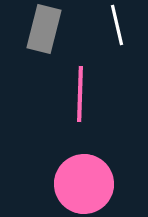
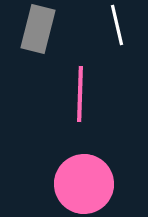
gray rectangle: moved 6 px left
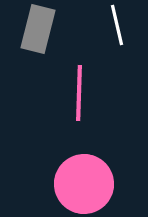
pink line: moved 1 px left, 1 px up
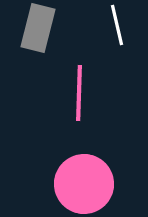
gray rectangle: moved 1 px up
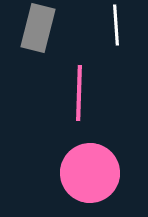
white line: moved 1 px left; rotated 9 degrees clockwise
pink circle: moved 6 px right, 11 px up
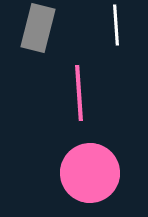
pink line: rotated 6 degrees counterclockwise
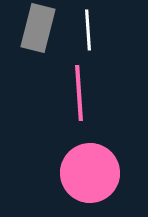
white line: moved 28 px left, 5 px down
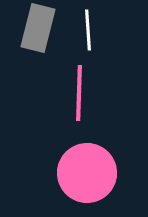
pink line: rotated 6 degrees clockwise
pink circle: moved 3 px left
